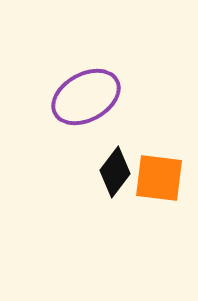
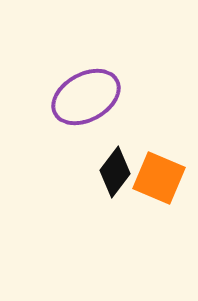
orange square: rotated 16 degrees clockwise
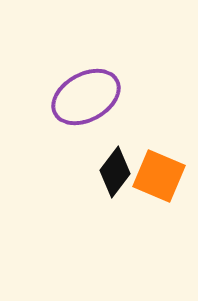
orange square: moved 2 px up
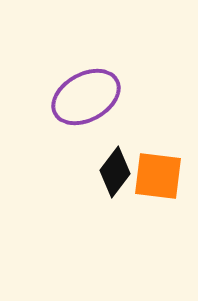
orange square: moved 1 px left; rotated 16 degrees counterclockwise
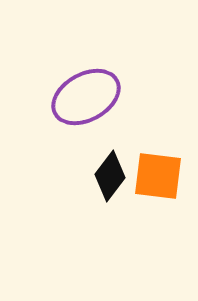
black diamond: moved 5 px left, 4 px down
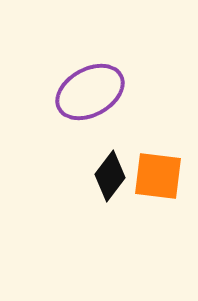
purple ellipse: moved 4 px right, 5 px up
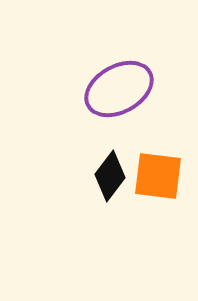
purple ellipse: moved 29 px right, 3 px up
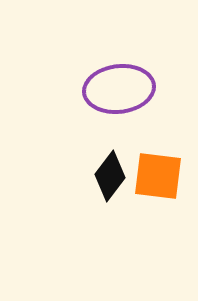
purple ellipse: rotated 22 degrees clockwise
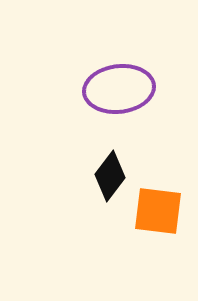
orange square: moved 35 px down
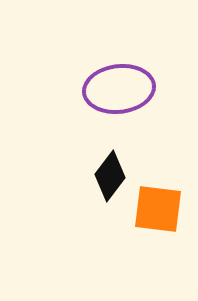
orange square: moved 2 px up
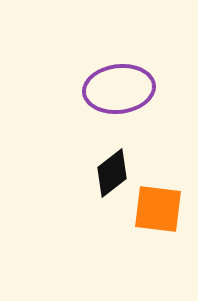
black diamond: moved 2 px right, 3 px up; rotated 15 degrees clockwise
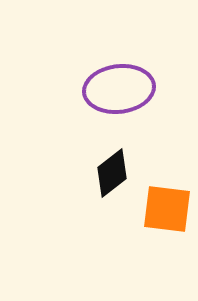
orange square: moved 9 px right
